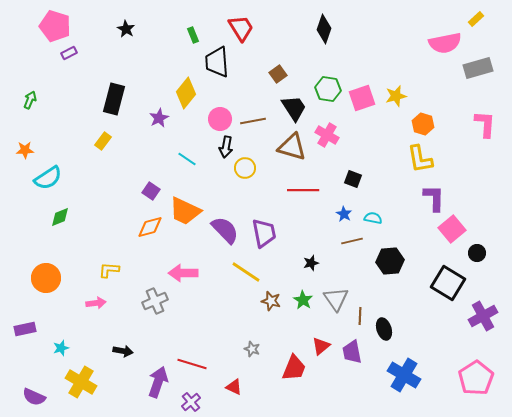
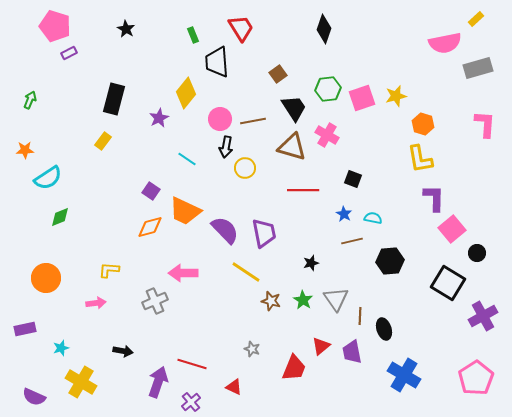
green hexagon at (328, 89): rotated 15 degrees counterclockwise
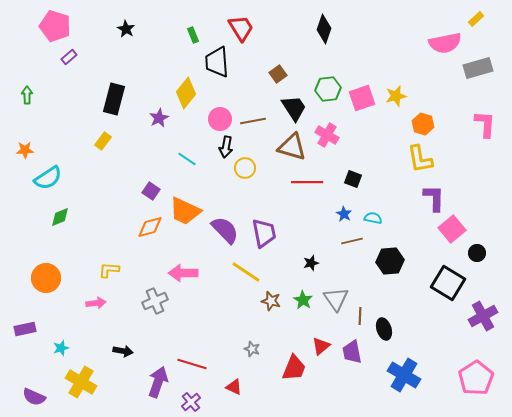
purple rectangle at (69, 53): moved 4 px down; rotated 14 degrees counterclockwise
green arrow at (30, 100): moved 3 px left, 5 px up; rotated 24 degrees counterclockwise
red line at (303, 190): moved 4 px right, 8 px up
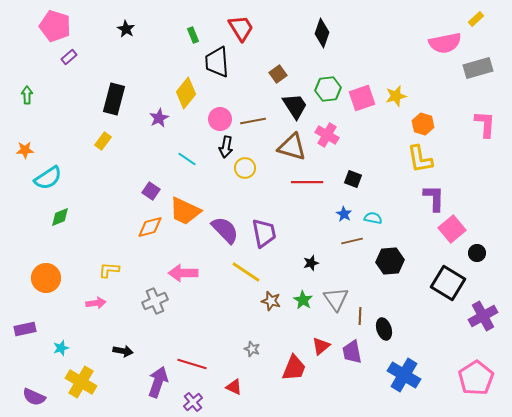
black diamond at (324, 29): moved 2 px left, 4 px down
black trapezoid at (294, 108): moved 1 px right, 2 px up
purple cross at (191, 402): moved 2 px right
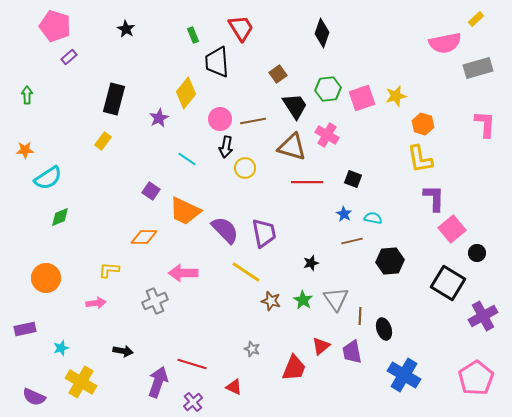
orange diamond at (150, 227): moved 6 px left, 10 px down; rotated 16 degrees clockwise
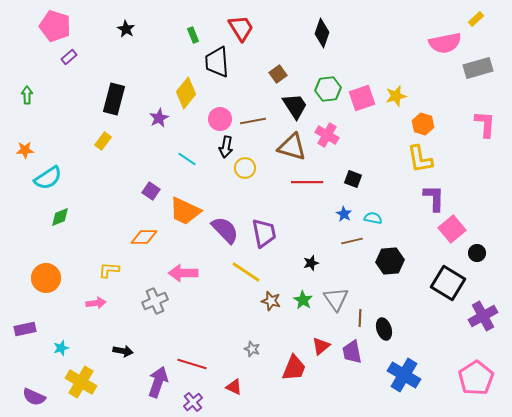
brown line at (360, 316): moved 2 px down
